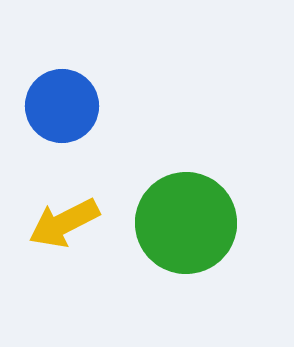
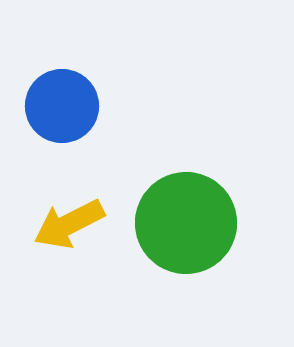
yellow arrow: moved 5 px right, 1 px down
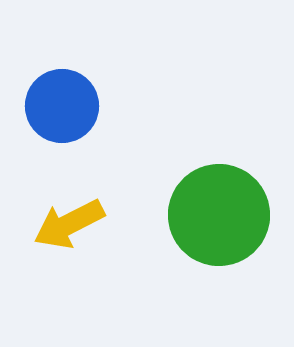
green circle: moved 33 px right, 8 px up
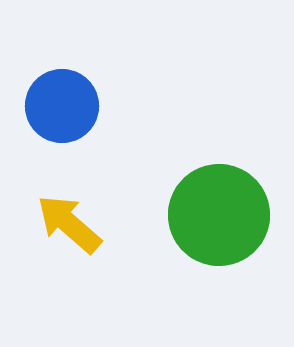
yellow arrow: rotated 68 degrees clockwise
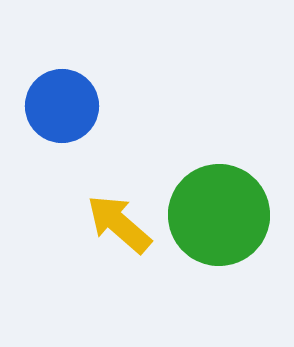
yellow arrow: moved 50 px right
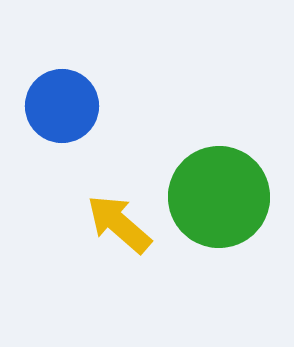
green circle: moved 18 px up
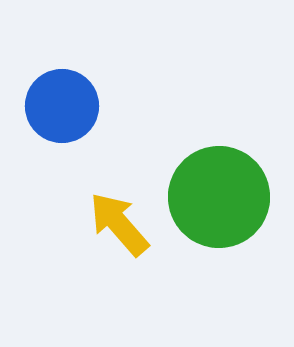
yellow arrow: rotated 8 degrees clockwise
